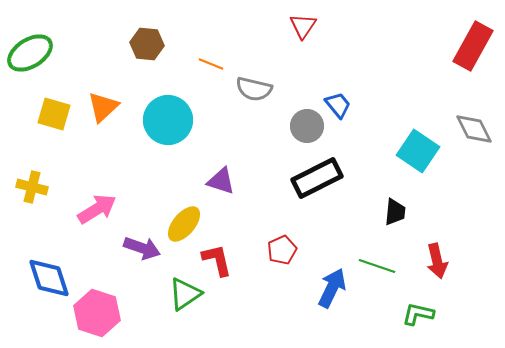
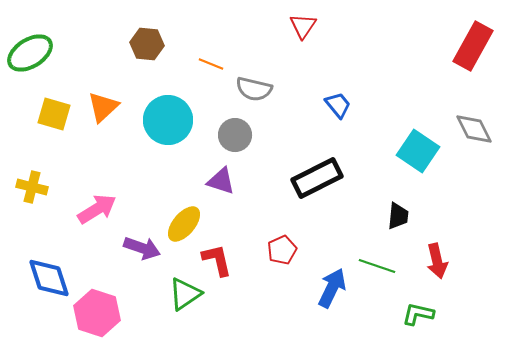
gray circle: moved 72 px left, 9 px down
black trapezoid: moved 3 px right, 4 px down
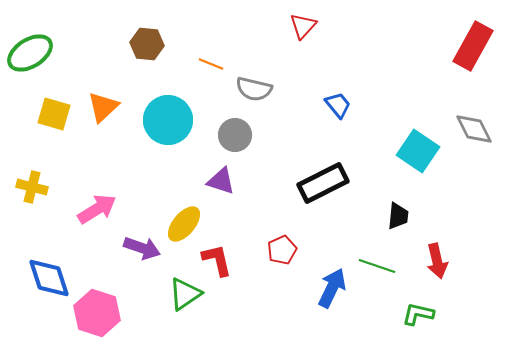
red triangle: rotated 8 degrees clockwise
black rectangle: moved 6 px right, 5 px down
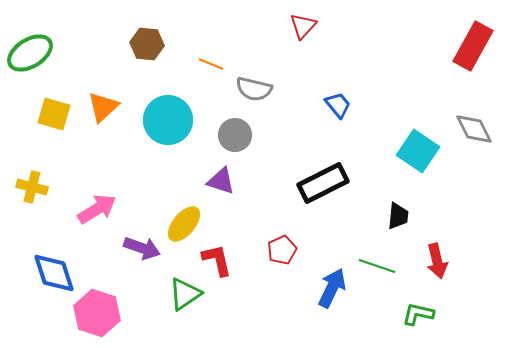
blue diamond: moved 5 px right, 5 px up
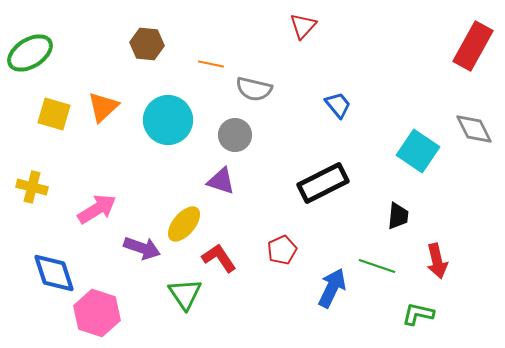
orange line: rotated 10 degrees counterclockwise
red L-shape: moved 2 px right, 2 px up; rotated 21 degrees counterclockwise
green triangle: rotated 30 degrees counterclockwise
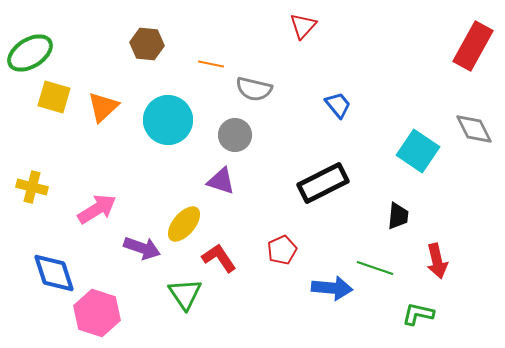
yellow square: moved 17 px up
green line: moved 2 px left, 2 px down
blue arrow: rotated 69 degrees clockwise
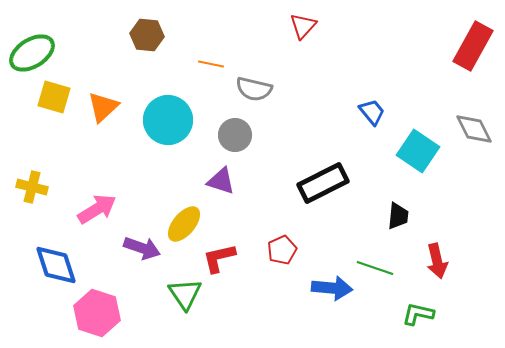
brown hexagon: moved 9 px up
green ellipse: moved 2 px right
blue trapezoid: moved 34 px right, 7 px down
red L-shape: rotated 69 degrees counterclockwise
blue diamond: moved 2 px right, 8 px up
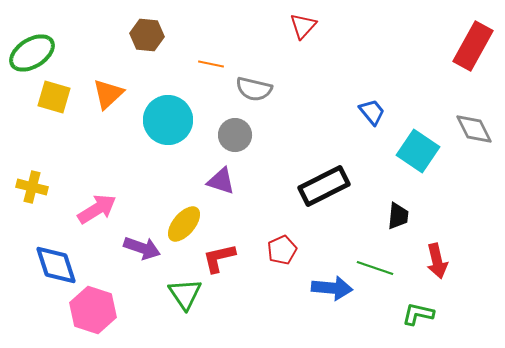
orange triangle: moved 5 px right, 13 px up
black rectangle: moved 1 px right, 3 px down
pink hexagon: moved 4 px left, 3 px up
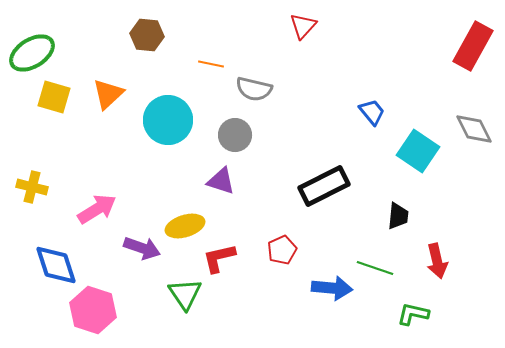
yellow ellipse: moved 1 px right, 2 px down; rotated 33 degrees clockwise
green L-shape: moved 5 px left
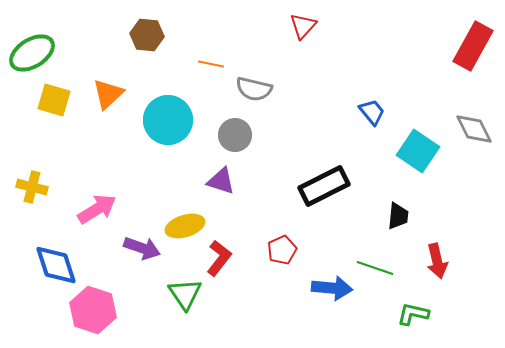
yellow square: moved 3 px down
red L-shape: rotated 141 degrees clockwise
